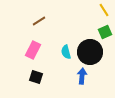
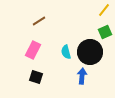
yellow line: rotated 72 degrees clockwise
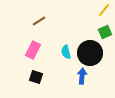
black circle: moved 1 px down
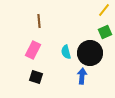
brown line: rotated 64 degrees counterclockwise
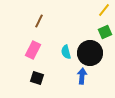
brown line: rotated 32 degrees clockwise
black square: moved 1 px right, 1 px down
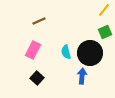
brown line: rotated 40 degrees clockwise
black square: rotated 24 degrees clockwise
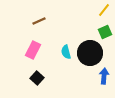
blue arrow: moved 22 px right
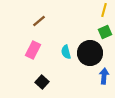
yellow line: rotated 24 degrees counterclockwise
brown line: rotated 16 degrees counterclockwise
black square: moved 5 px right, 4 px down
